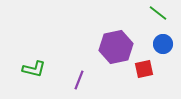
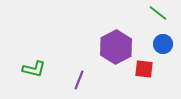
purple hexagon: rotated 16 degrees counterclockwise
red square: rotated 18 degrees clockwise
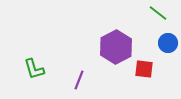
blue circle: moved 5 px right, 1 px up
green L-shape: rotated 60 degrees clockwise
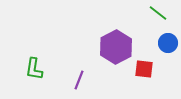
green L-shape: rotated 25 degrees clockwise
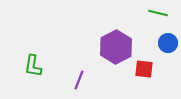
green line: rotated 24 degrees counterclockwise
green L-shape: moved 1 px left, 3 px up
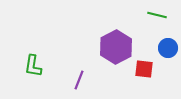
green line: moved 1 px left, 2 px down
blue circle: moved 5 px down
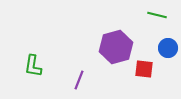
purple hexagon: rotated 12 degrees clockwise
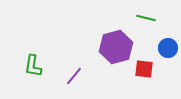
green line: moved 11 px left, 3 px down
purple line: moved 5 px left, 4 px up; rotated 18 degrees clockwise
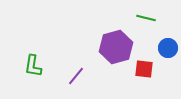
purple line: moved 2 px right
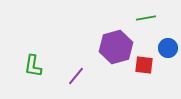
green line: rotated 24 degrees counterclockwise
red square: moved 4 px up
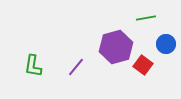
blue circle: moved 2 px left, 4 px up
red square: moved 1 px left; rotated 30 degrees clockwise
purple line: moved 9 px up
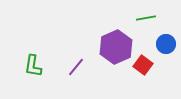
purple hexagon: rotated 8 degrees counterclockwise
